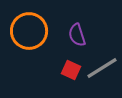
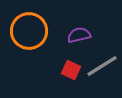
purple semicircle: moved 2 px right; rotated 95 degrees clockwise
gray line: moved 2 px up
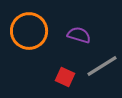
purple semicircle: rotated 30 degrees clockwise
red square: moved 6 px left, 7 px down
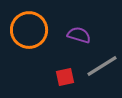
orange circle: moved 1 px up
red square: rotated 36 degrees counterclockwise
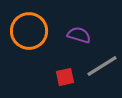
orange circle: moved 1 px down
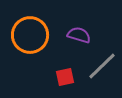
orange circle: moved 1 px right, 4 px down
gray line: rotated 12 degrees counterclockwise
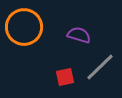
orange circle: moved 6 px left, 8 px up
gray line: moved 2 px left, 1 px down
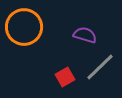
purple semicircle: moved 6 px right
red square: rotated 18 degrees counterclockwise
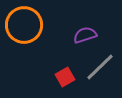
orange circle: moved 2 px up
purple semicircle: rotated 35 degrees counterclockwise
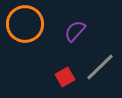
orange circle: moved 1 px right, 1 px up
purple semicircle: moved 10 px left, 4 px up; rotated 30 degrees counterclockwise
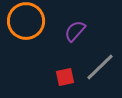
orange circle: moved 1 px right, 3 px up
red square: rotated 18 degrees clockwise
